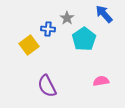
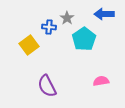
blue arrow: rotated 48 degrees counterclockwise
blue cross: moved 1 px right, 2 px up
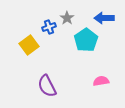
blue arrow: moved 4 px down
blue cross: rotated 24 degrees counterclockwise
cyan pentagon: moved 2 px right, 1 px down
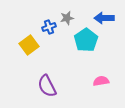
gray star: rotated 24 degrees clockwise
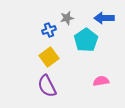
blue cross: moved 3 px down
yellow square: moved 20 px right, 12 px down
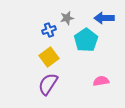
purple semicircle: moved 1 px right, 2 px up; rotated 60 degrees clockwise
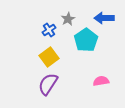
gray star: moved 1 px right, 1 px down; rotated 16 degrees counterclockwise
blue cross: rotated 16 degrees counterclockwise
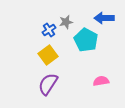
gray star: moved 2 px left, 3 px down; rotated 16 degrees clockwise
cyan pentagon: rotated 10 degrees counterclockwise
yellow square: moved 1 px left, 2 px up
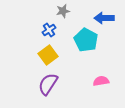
gray star: moved 3 px left, 11 px up
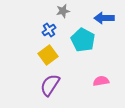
cyan pentagon: moved 3 px left
purple semicircle: moved 2 px right, 1 px down
